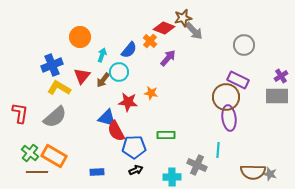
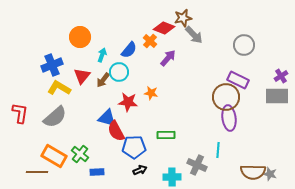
gray arrow: moved 4 px down
green cross: moved 50 px right, 1 px down
black arrow: moved 4 px right
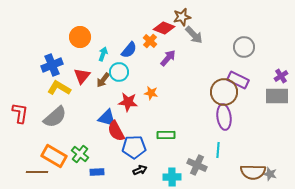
brown star: moved 1 px left, 1 px up
gray circle: moved 2 px down
cyan arrow: moved 1 px right, 1 px up
brown circle: moved 2 px left, 5 px up
purple ellipse: moved 5 px left, 1 px up
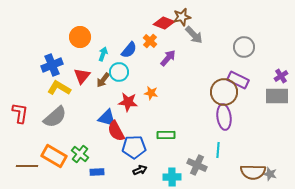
red diamond: moved 5 px up
brown line: moved 10 px left, 6 px up
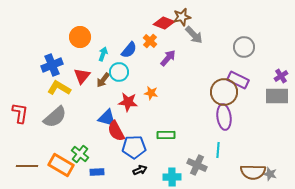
orange rectangle: moved 7 px right, 9 px down
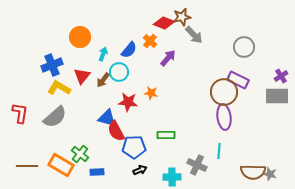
cyan line: moved 1 px right, 1 px down
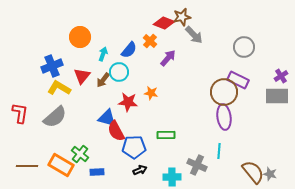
blue cross: moved 1 px down
brown semicircle: rotated 130 degrees counterclockwise
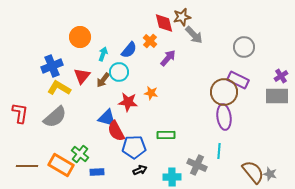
red diamond: rotated 55 degrees clockwise
